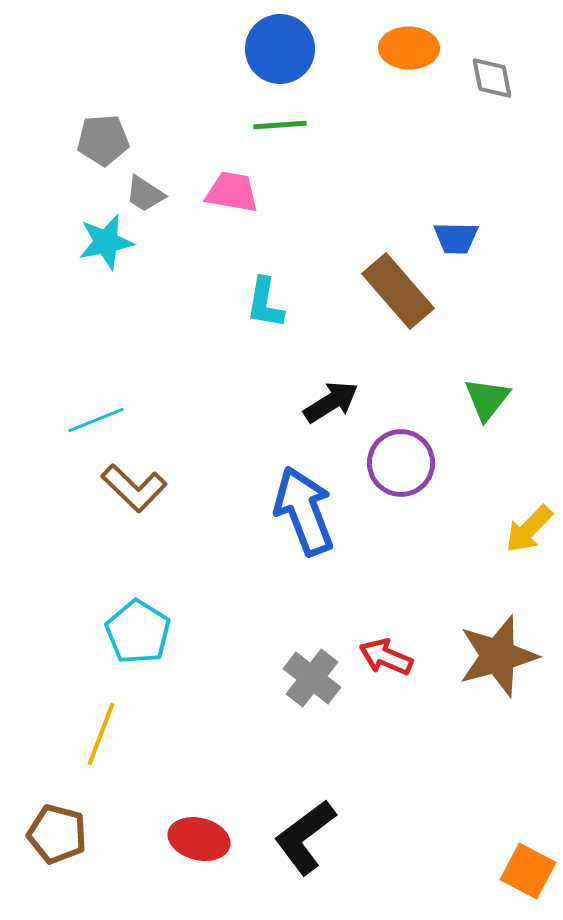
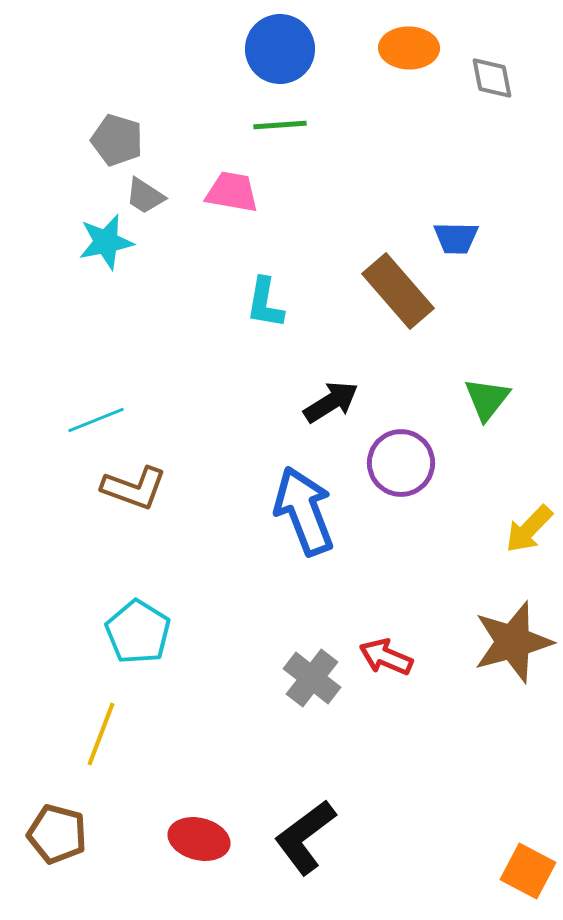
gray pentagon: moved 14 px right; rotated 21 degrees clockwise
gray trapezoid: moved 2 px down
brown L-shape: rotated 24 degrees counterclockwise
brown star: moved 15 px right, 14 px up
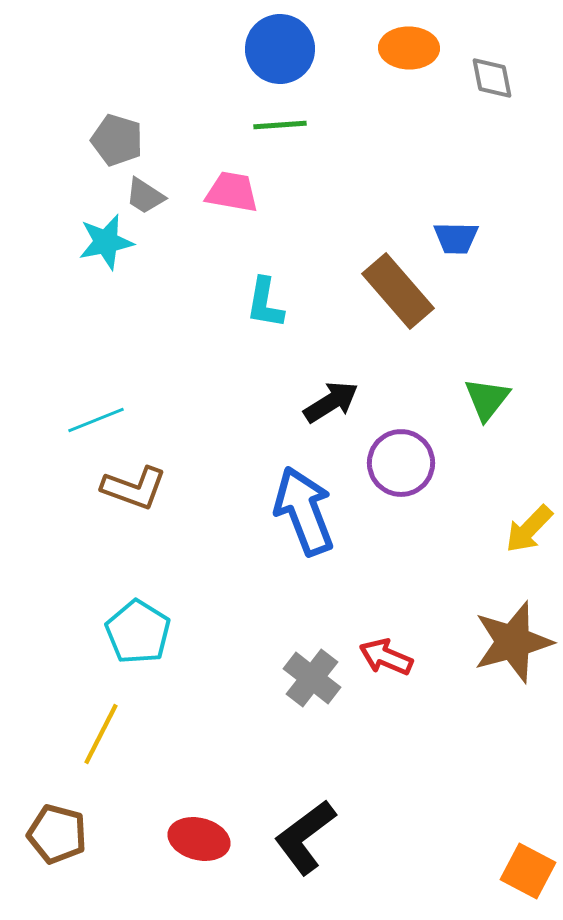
yellow line: rotated 6 degrees clockwise
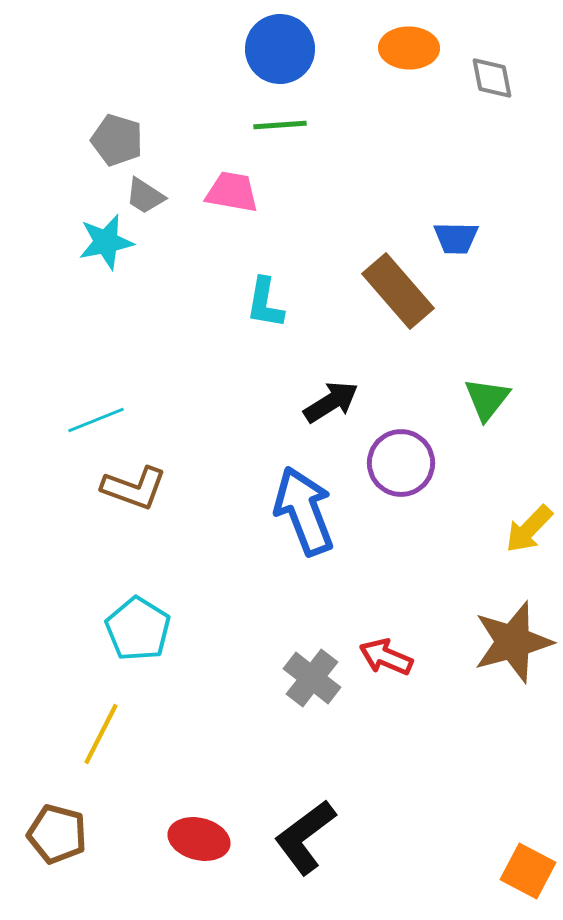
cyan pentagon: moved 3 px up
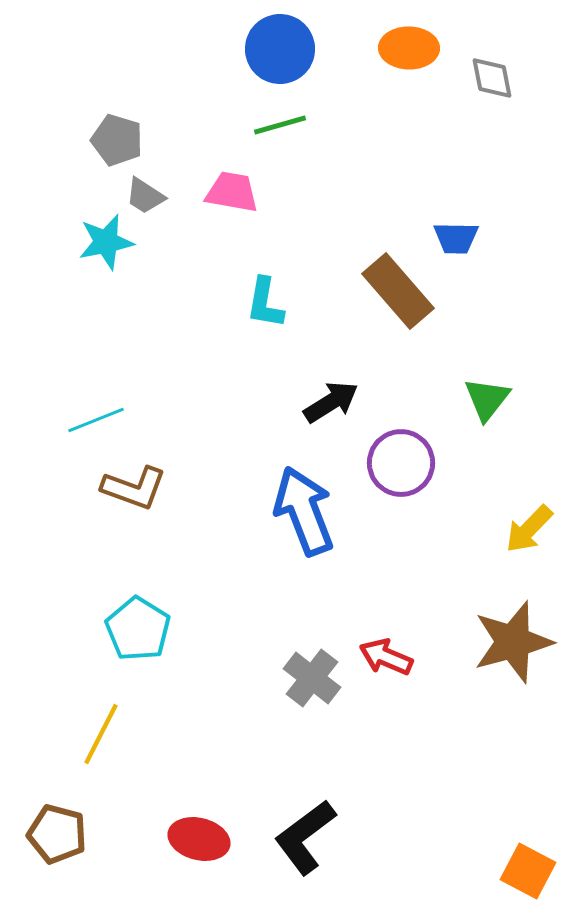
green line: rotated 12 degrees counterclockwise
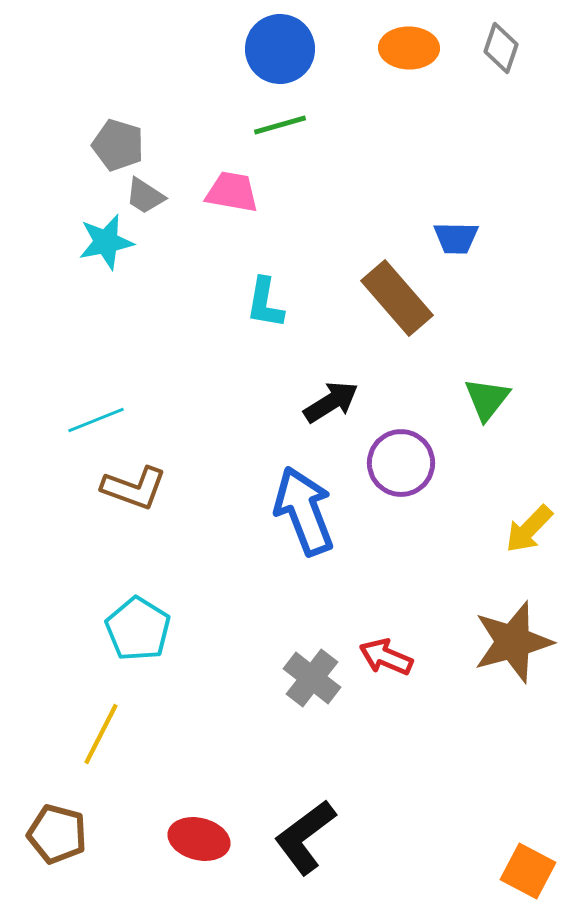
gray diamond: moved 9 px right, 30 px up; rotated 30 degrees clockwise
gray pentagon: moved 1 px right, 5 px down
brown rectangle: moved 1 px left, 7 px down
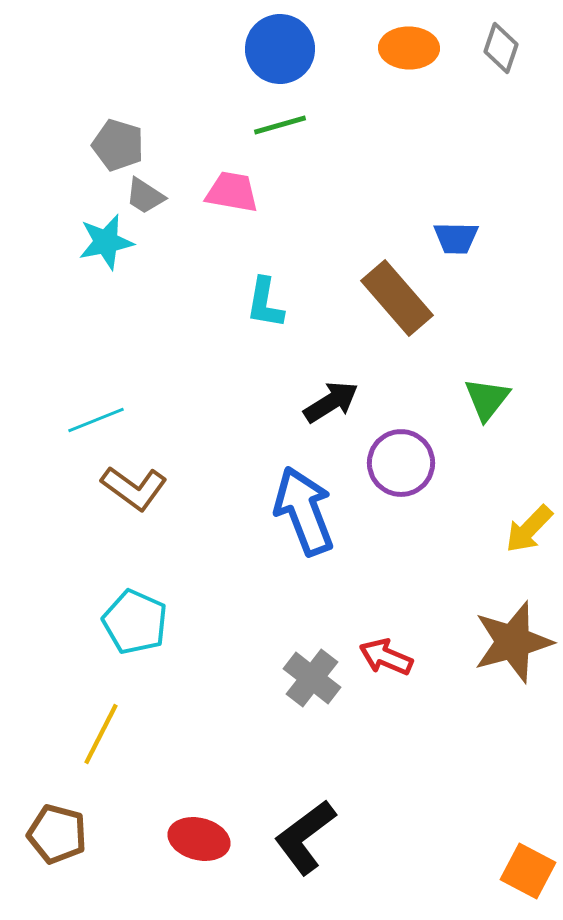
brown L-shape: rotated 16 degrees clockwise
cyan pentagon: moved 3 px left, 7 px up; rotated 8 degrees counterclockwise
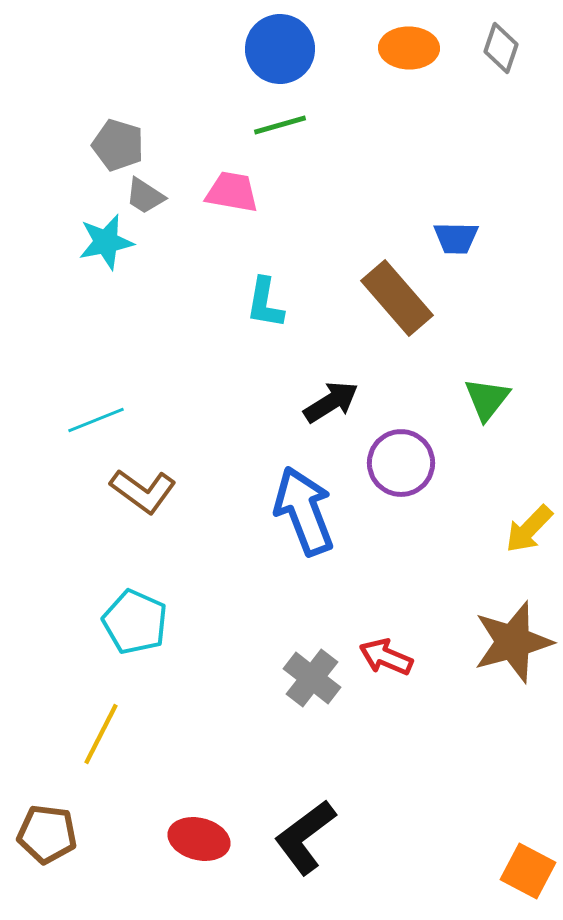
brown L-shape: moved 9 px right, 3 px down
brown pentagon: moved 10 px left; rotated 8 degrees counterclockwise
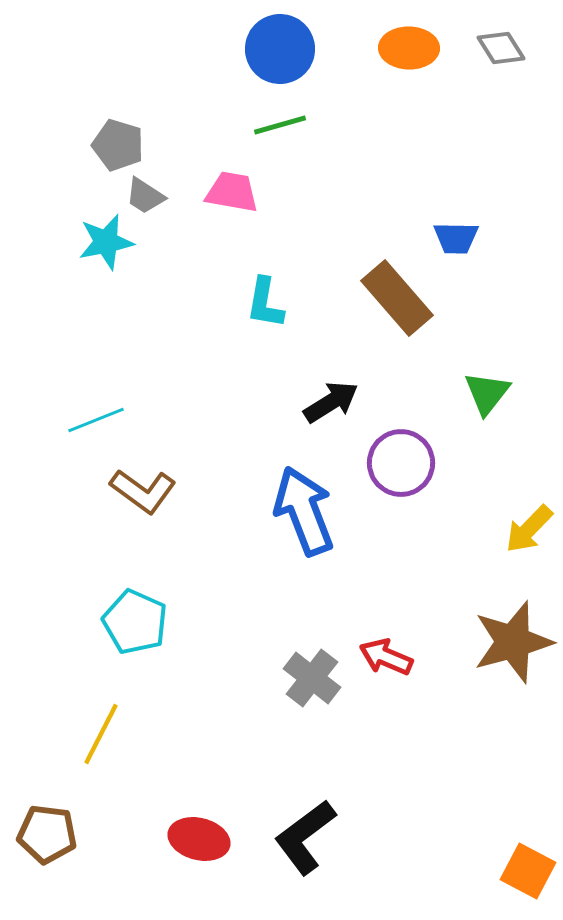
gray diamond: rotated 51 degrees counterclockwise
green triangle: moved 6 px up
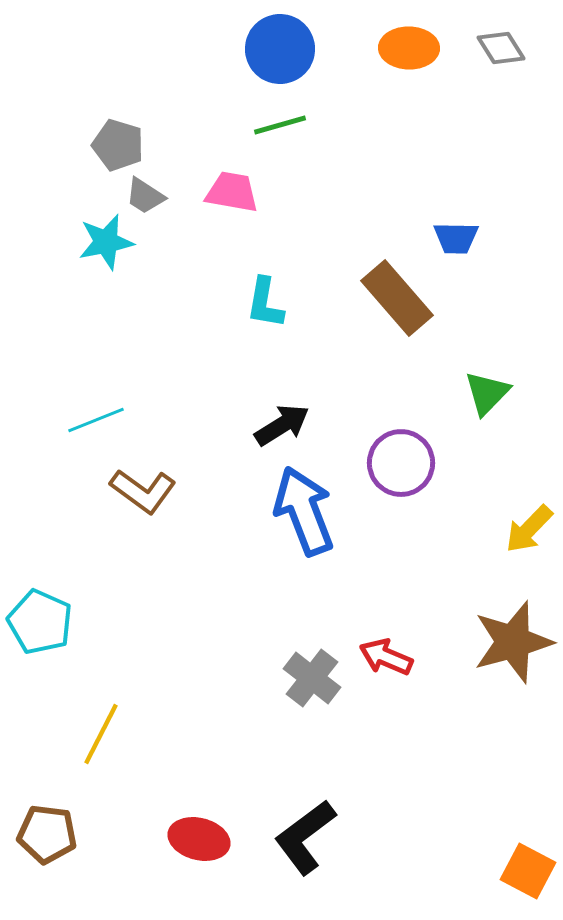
green triangle: rotated 6 degrees clockwise
black arrow: moved 49 px left, 23 px down
cyan pentagon: moved 95 px left
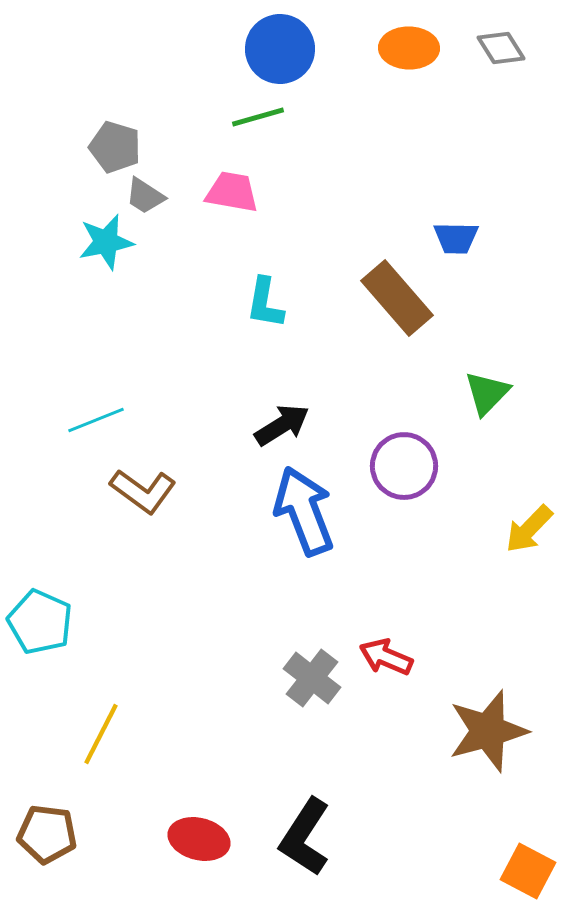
green line: moved 22 px left, 8 px up
gray pentagon: moved 3 px left, 2 px down
purple circle: moved 3 px right, 3 px down
brown star: moved 25 px left, 89 px down
black L-shape: rotated 20 degrees counterclockwise
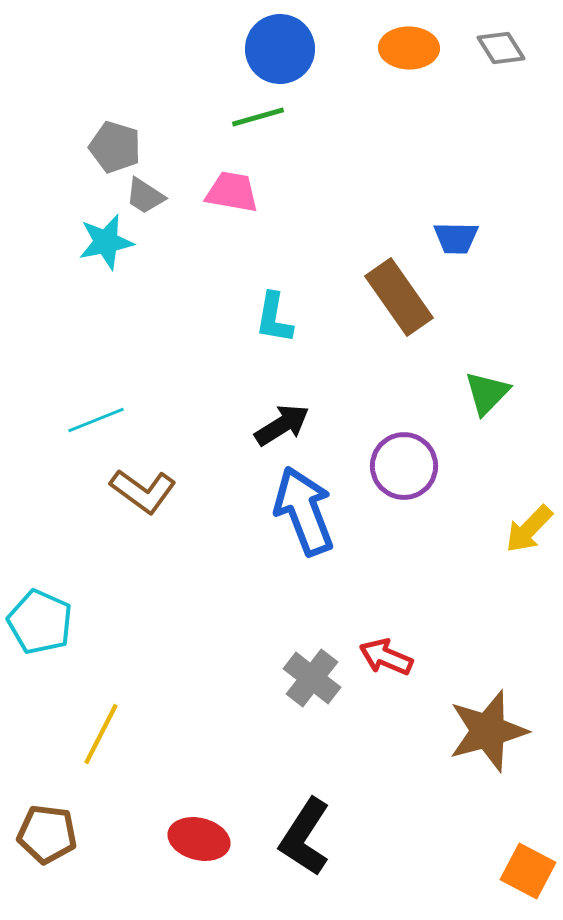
brown rectangle: moved 2 px right, 1 px up; rotated 6 degrees clockwise
cyan L-shape: moved 9 px right, 15 px down
